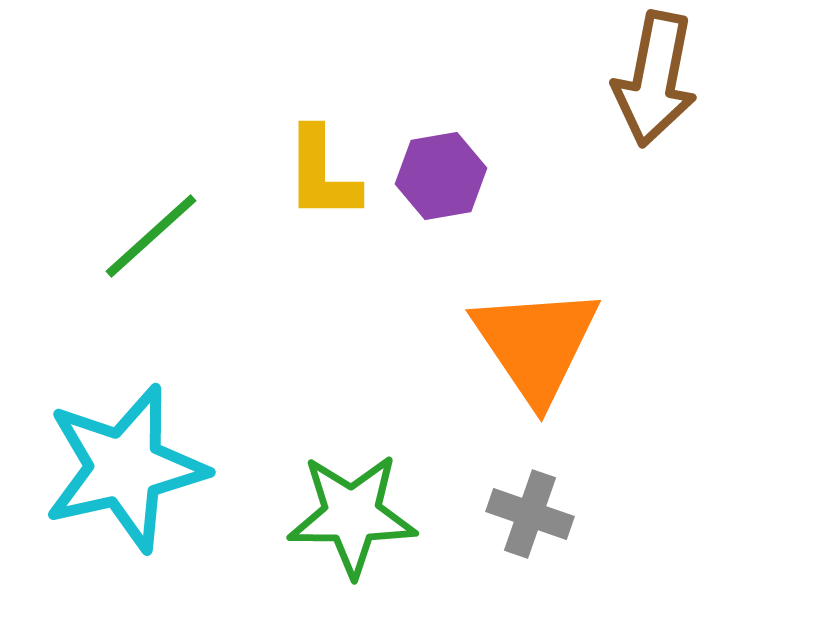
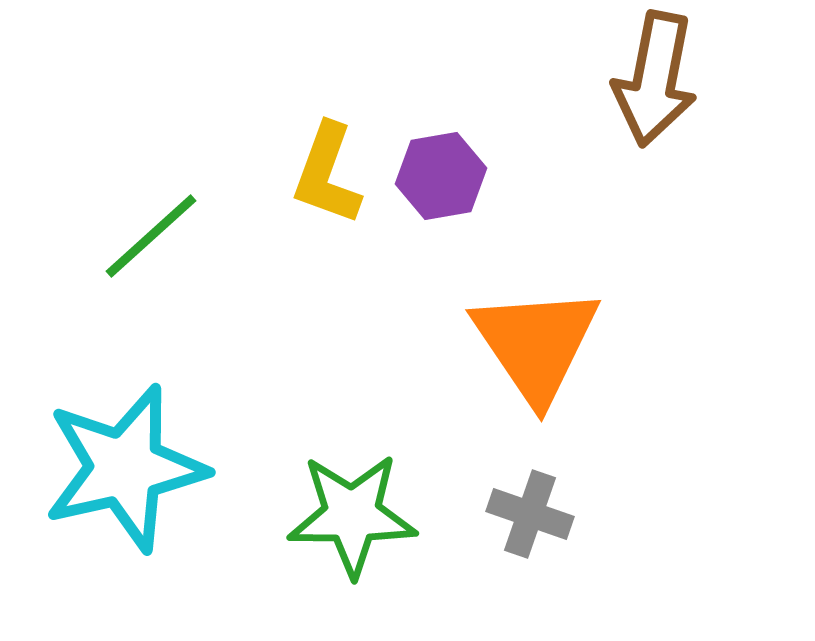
yellow L-shape: moved 5 px right; rotated 20 degrees clockwise
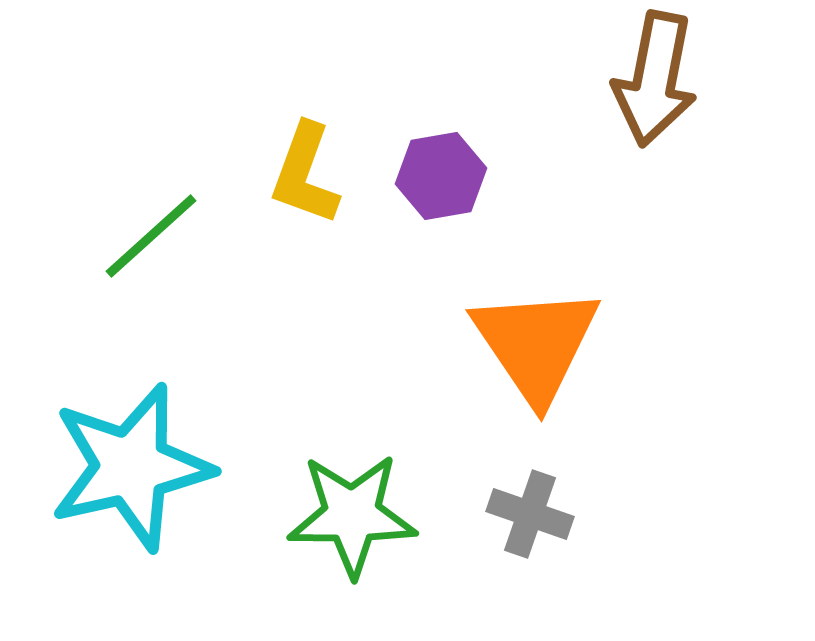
yellow L-shape: moved 22 px left
cyan star: moved 6 px right, 1 px up
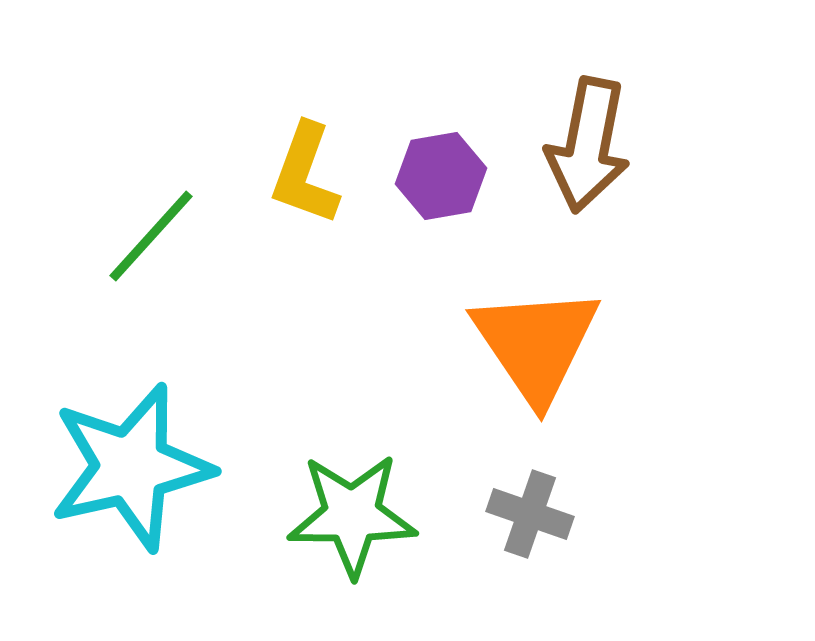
brown arrow: moved 67 px left, 66 px down
green line: rotated 6 degrees counterclockwise
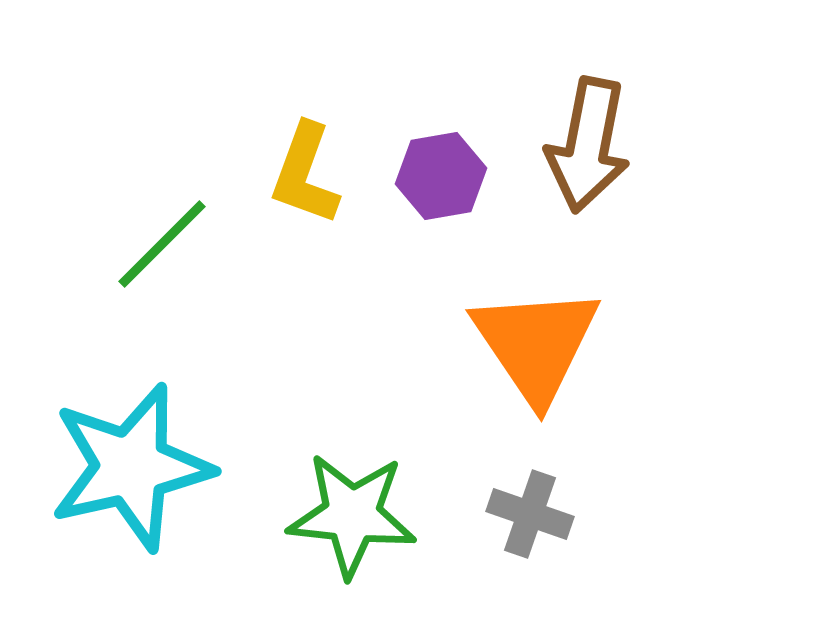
green line: moved 11 px right, 8 px down; rotated 3 degrees clockwise
green star: rotated 6 degrees clockwise
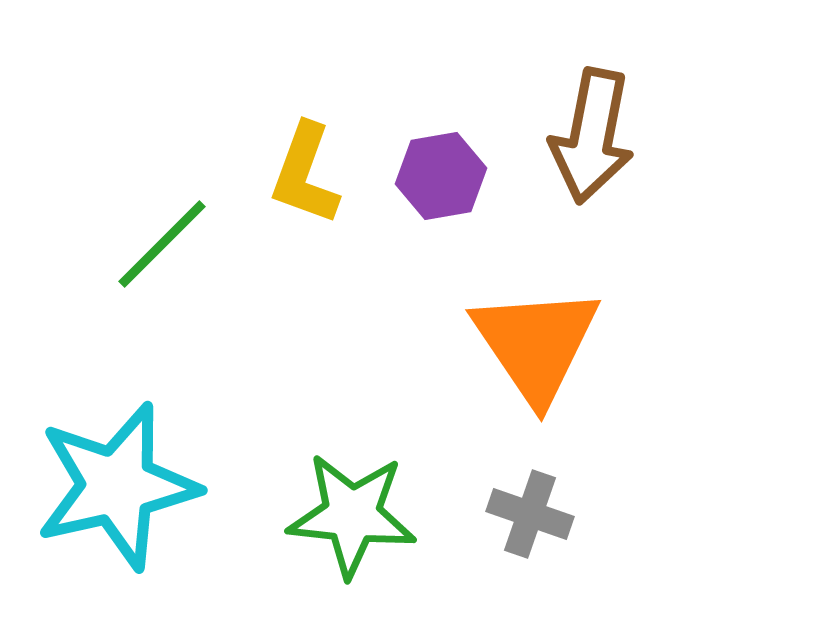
brown arrow: moved 4 px right, 9 px up
cyan star: moved 14 px left, 19 px down
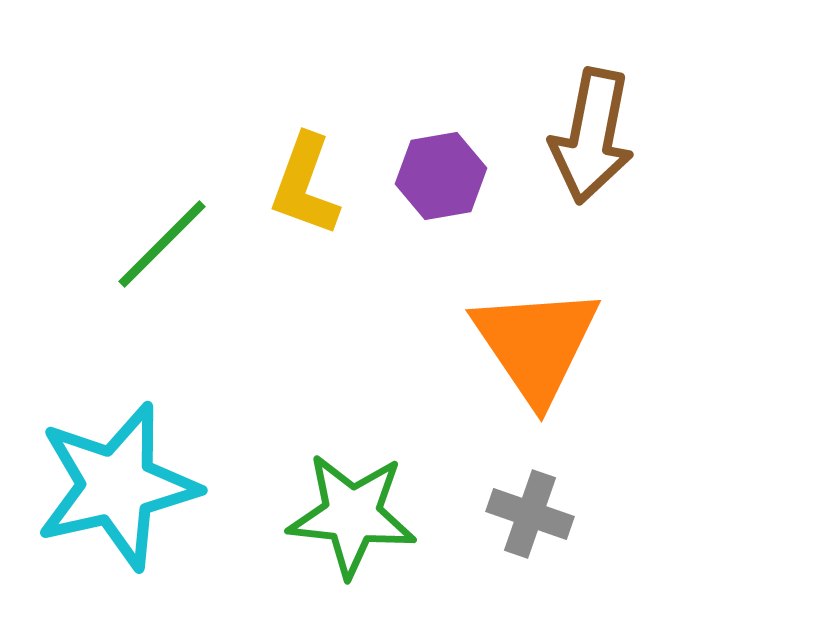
yellow L-shape: moved 11 px down
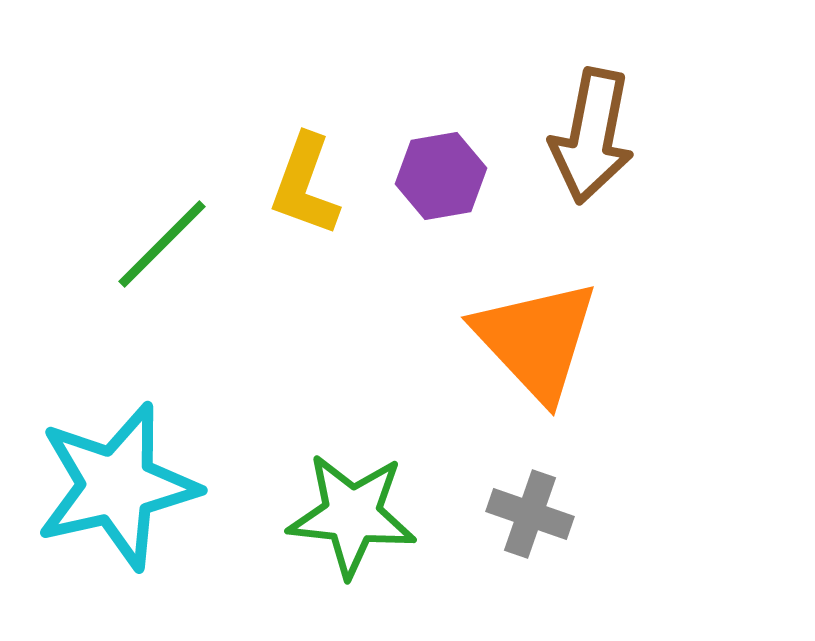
orange triangle: moved 4 px up; rotated 9 degrees counterclockwise
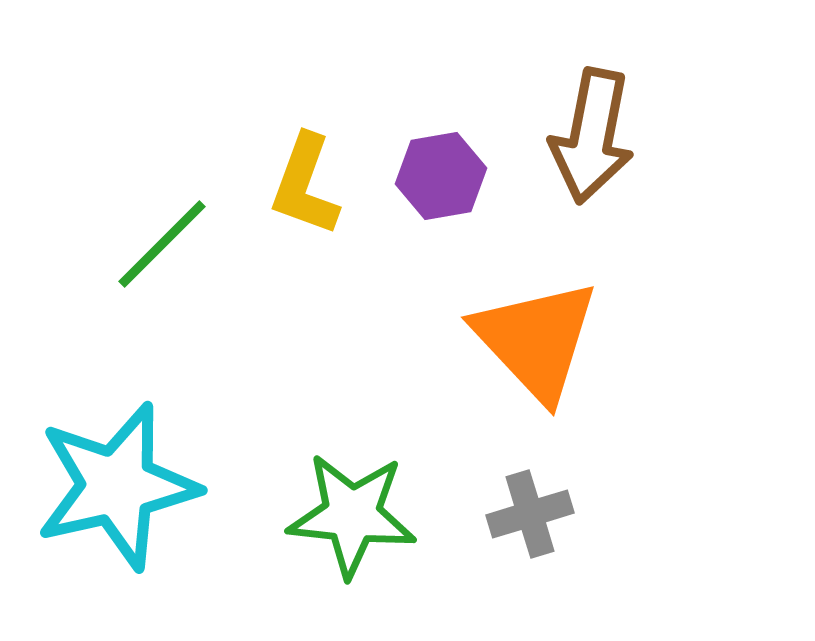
gray cross: rotated 36 degrees counterclockwise
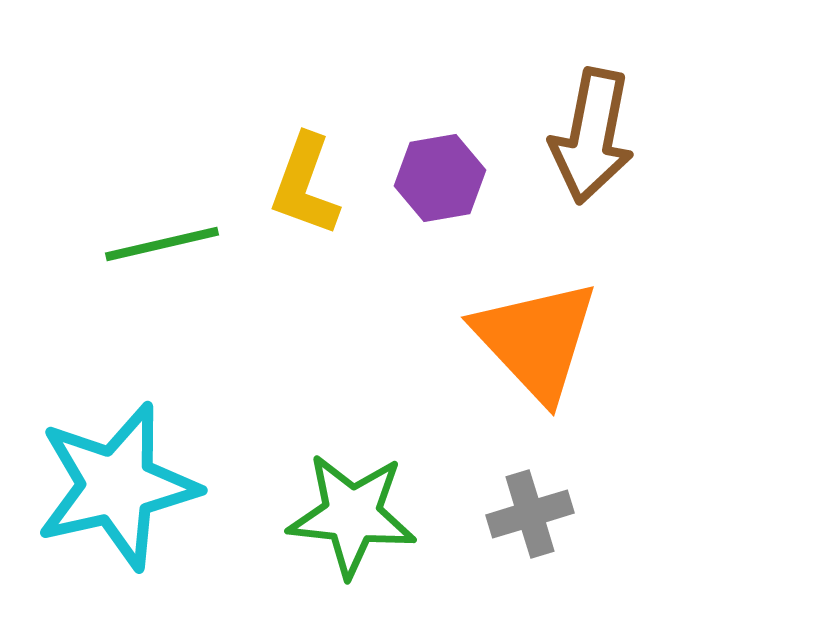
purple hexagon: moved 1 px left, 2 px down
green line: rotated 32 degrees clockwise
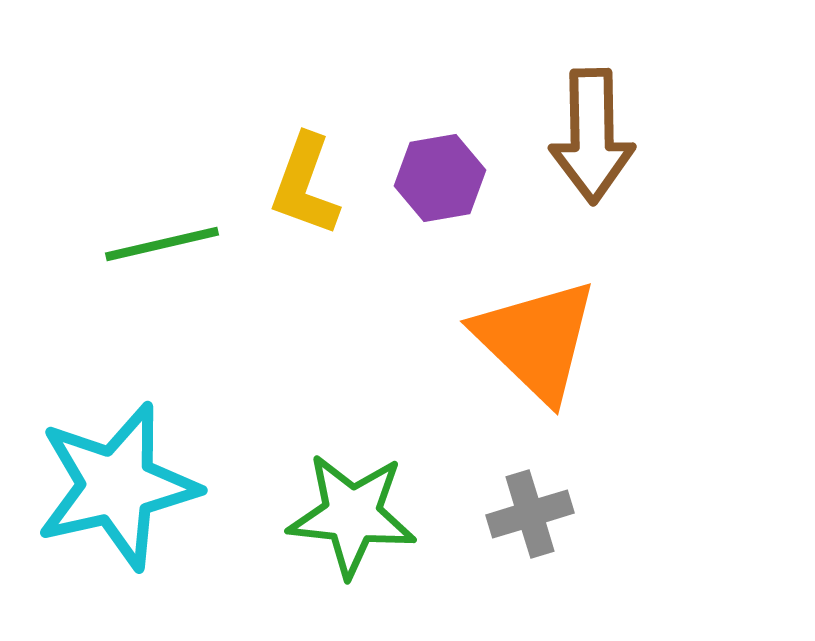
brown arrow: rotated 12 degrees counterclockwise
orange triangle: rotated 3 degrees counterclockwise
